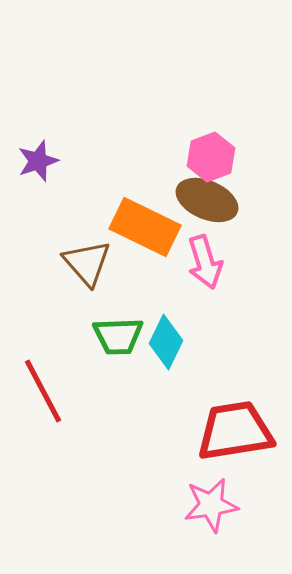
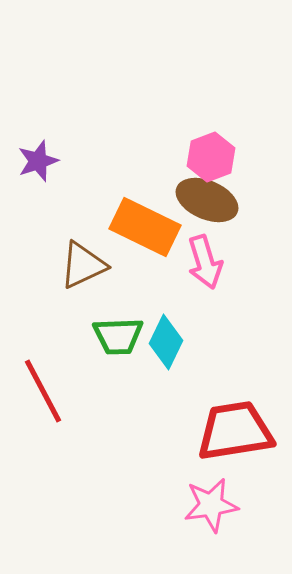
brown triangle: moved 4 px left, 2 px down; rotated 46 degrees clockwise
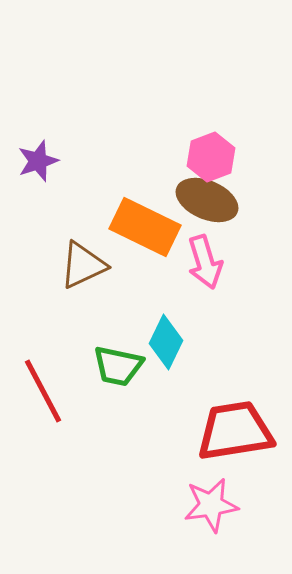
green trapezoid: moved 30 px down; rotated 14 degrees clockwise
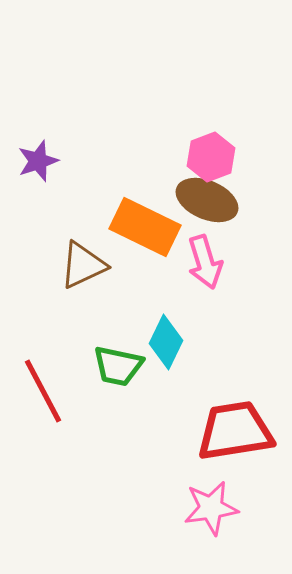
pink star: moved 3 px down
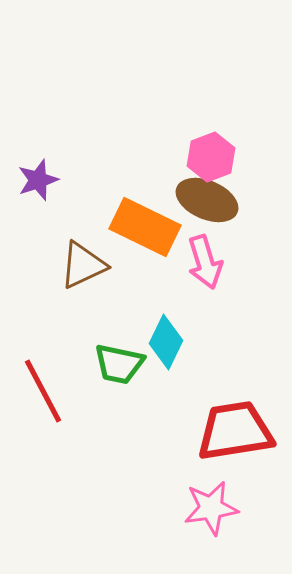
purple star: moved 19 px down
green trapezoid: moved 1 px right, 2 px up
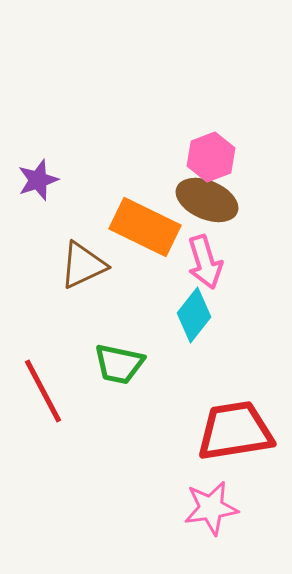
cyan diamond: moved 28 px right, 27 px up; rotated 12 degrees clockwise
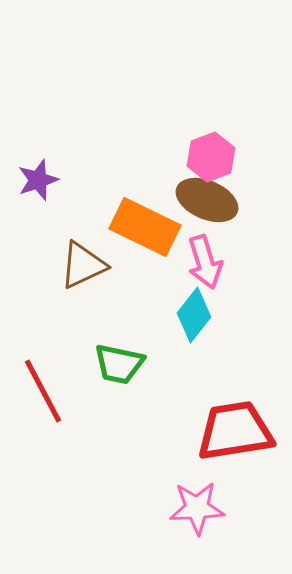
pink star: moved 14 px left; rotated 6 degrees clockwise
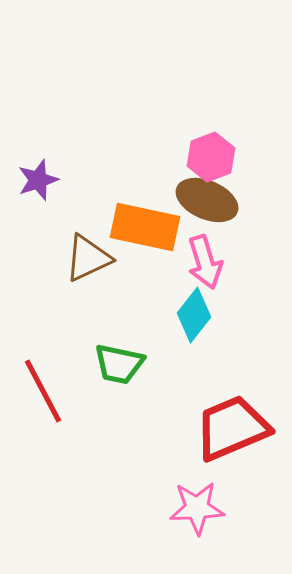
orange rectangle: rotated 14 degrees counterclockwise
brown triangle: moved 5 px right, 7 px up
red trapezoid: moved 3 px left, 3 px up; rotated 14 degrees counterclockwise
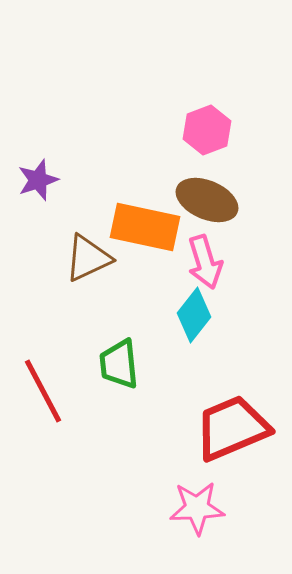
pink hexagon: moved 4 px left, 27 px up
green trapezoid: rotated 72 degrees clockwise
